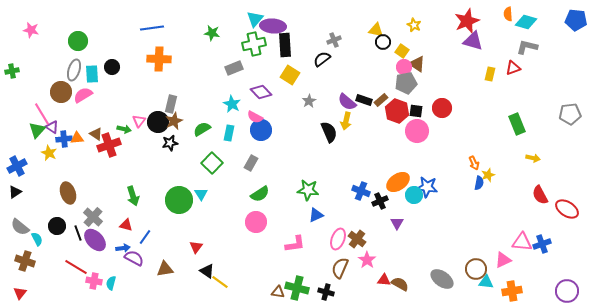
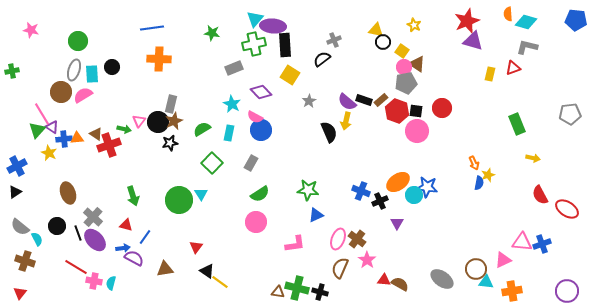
black cross at (326, 292): moved 6 px left
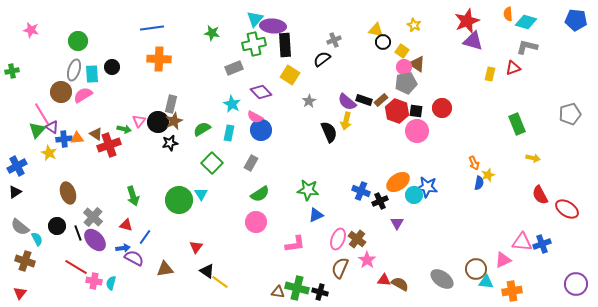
gray pentagon at (570, 114): rotated 10 degrees counterclockwise
purple circle at (567, 291): moved 9 px right, 7 px up
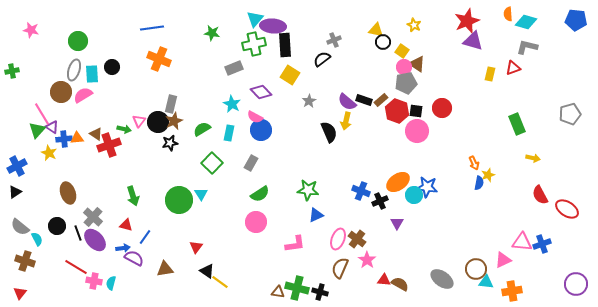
orange cross at (159, 59): rotated 20 degrees clockwise
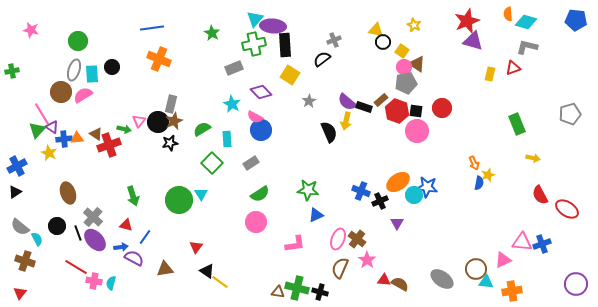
green star at (212, 33): rotated 21 degrees clockwise
black rectangle at (364, 100): moved 7 px down
cyan rectangle at (229, 133): moved 2 px left, 6 px down; rotated 14 degrees counterclockwise
gray rectangle at (251, 163): rotated 28 degrees clockwise
blue arrow at (123, 248): moved 2 px left, 1 px up
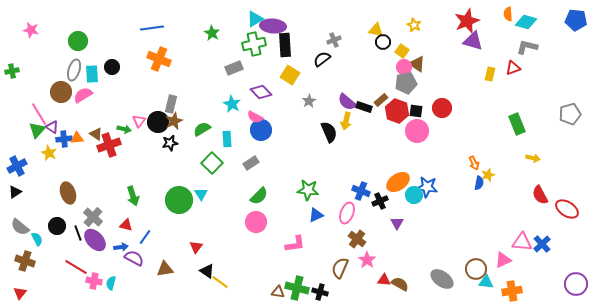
cyan triangle at (255, 19): rotated 18 degrees clockwise
pink line at (42, 114): moved 3 px left
green semicircle at (260, 194): moved 1 px left, 2 px down; rotated 12 degrees counterclockwise
pink ellipse at (338, 239): moved 9 px right, 26 px up
blue cross at (542, 244): rotated 24 degrees counterclockwise
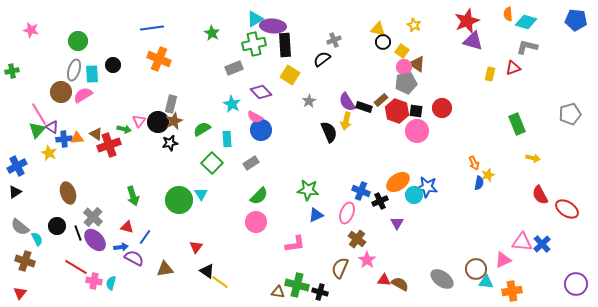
yellow triangle at (376, 30): moved 2 px right, 1 px up
black circle at (112, 67): moved 1 px right, 2 px up
purple semicircle at (347, 102): rotated 18 degrees clockwise
red triangle at (126, 225): moved 1 px right, 2 px down
green cross at (297, 288): moved 3 px up
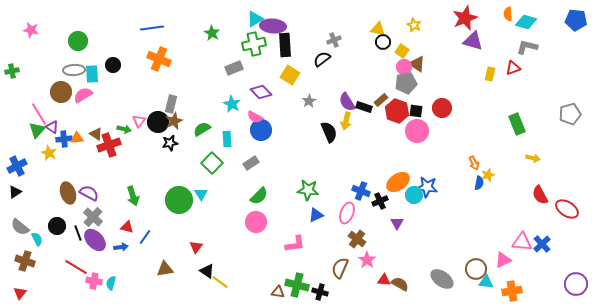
red star at (467, 21): moved 2 px left, 3 px up
gray ellipse at (74, 70): rotated 70 degrees clockwise
purple semicircle at (134, 258): moved 45 px left, 65 px up
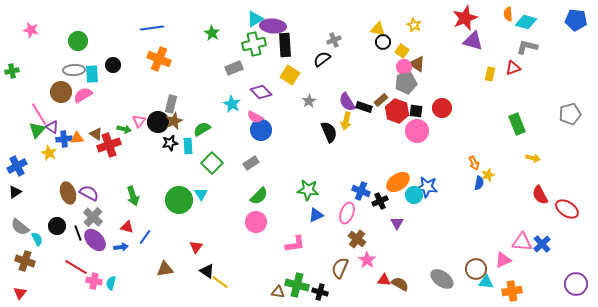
cyan rectangle at (227, 139): moved 39 px left, 7 px down
